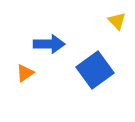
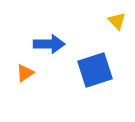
blue square: rotated 18 degrees clockwise
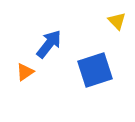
blue arrow: rotated 52 degrees counterclockwise
orange triangle: moved 1 px up
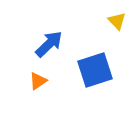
blue arrow: rotated 8 degrees clockwise
orange triangle: moved 13 px right, 9 px down
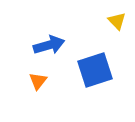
blue arrow: moved 1 px down; rotated 28 degrees clockwise
orange triangle: rotated 18 degrees counterclockwise
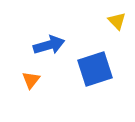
blue square: moved 1 px up
orange triangle: moved 7 px left, 1 px up
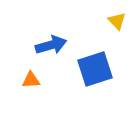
blue arrow: moved 2 px right
orange triangle: rotated 48 degrees clockwise
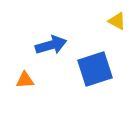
yellow triangle: rotated 18 degrees counterclockwise
orange triangle: moved 6 px left
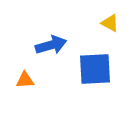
yellow triangle: moved 7 px left, 2 px down
blue square: rotated 15 degrees clockwise
